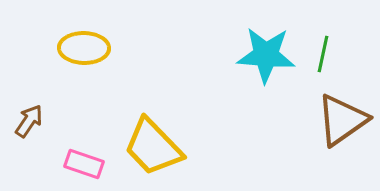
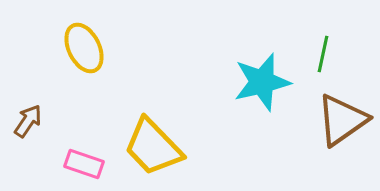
yellow ellipse: rotated 63 degrees clockwise
cyan star: moved 4 px left, 27 px down; rotated 18 degrees counterclockwise
brown arrow: moved 1 px left
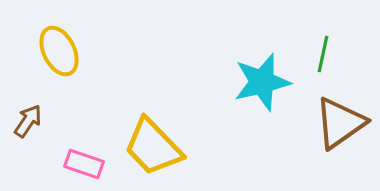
yellow ellipse: moved 25 px left, 3 px down
brown triangle: moved 2 px left, 3 px down
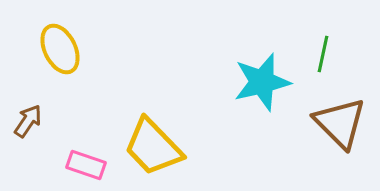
yellow ellipse: moved 1 px right, 2 px up
brown triangle: rotated 40 degrees counterclockwise
pink rectangle: moved 2 px right, 1 px down
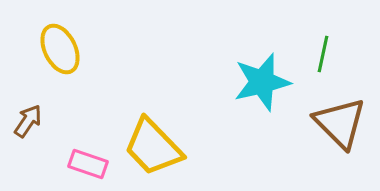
pink rectangle: moved 2 px right, 1 px up
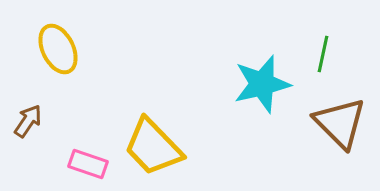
yellow ellipse: moved 2 px left
cyan star: moved 2 px down
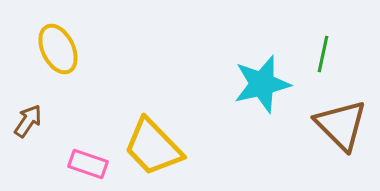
brown triangle: moved 1 px right, 2 px down
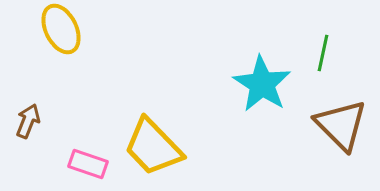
yellow ellipse: moved 3 px right, 20 px up
green line: moved 1 px up
cyan star: rotated 26 degrees counterclockwise
brown arrow: rotated 12 degrees counterclockwise
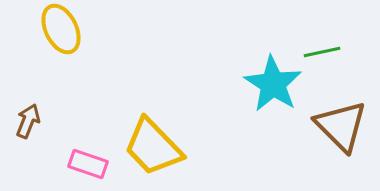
green line: moved 1 px left, 1 px up; rotated 66 degrees clockwise
cyan star: moved 11 px right
brown triangle: moved 1 px down
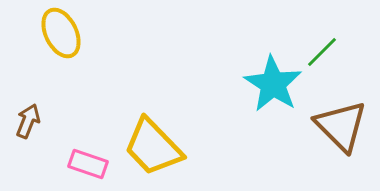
yellow ellipse: moved 4 px down
green line: rotated 33 degrees counterclockwise
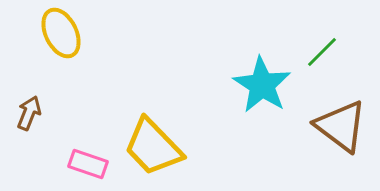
cyan star: moved 11 px left, 1 px down
brown arrow: moved 1 px right, 8 px up
brown triangle: rotated 8 degrees counterclockwise
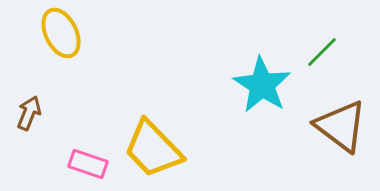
yellow trapezoid: moved 2 px down
